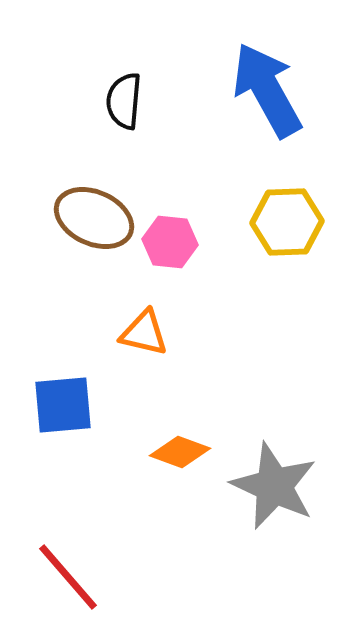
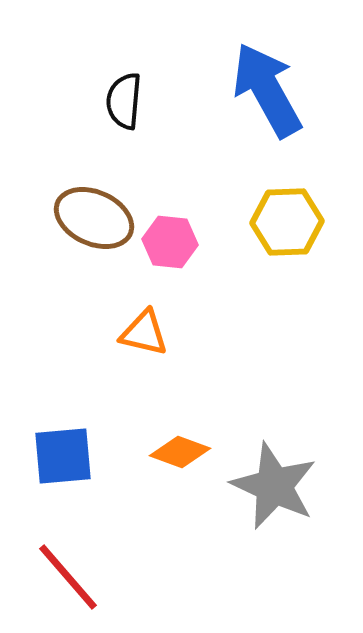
blue square: moved 51 px down
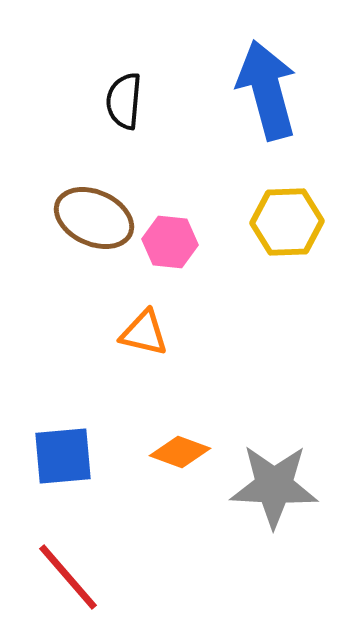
blue arrow: rotated 14 degrees clockwise
gray star: rotated 22 degrees counterclockwise
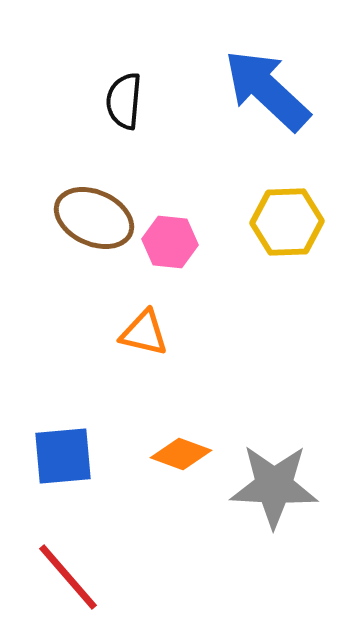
blue arrow: rotated 32 degrees counterclockwise
orange diamond: moved 1 px right, 2 px down
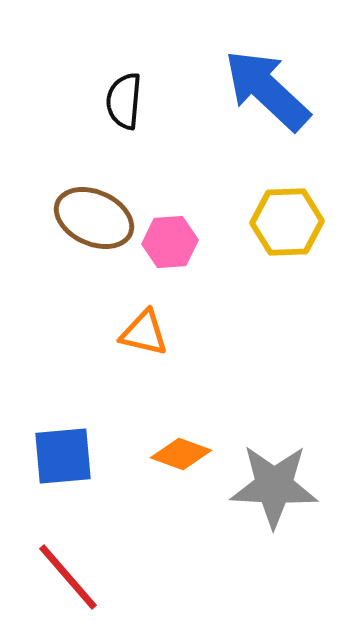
pink hexagon: rotated 10 degrees counterclockwise
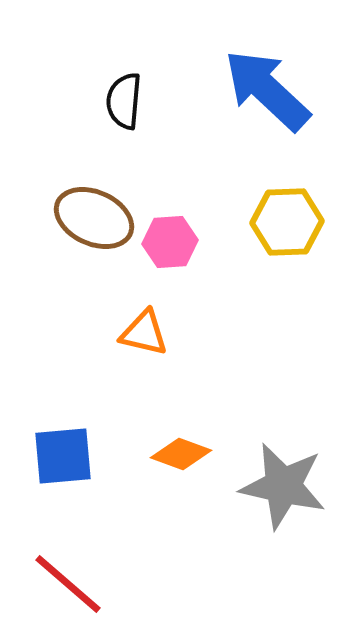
gray star: moved 9 px right; rotated 10 degrees clockwise
red line: moved 7 px down; rotated 8 degrees counterclockwise
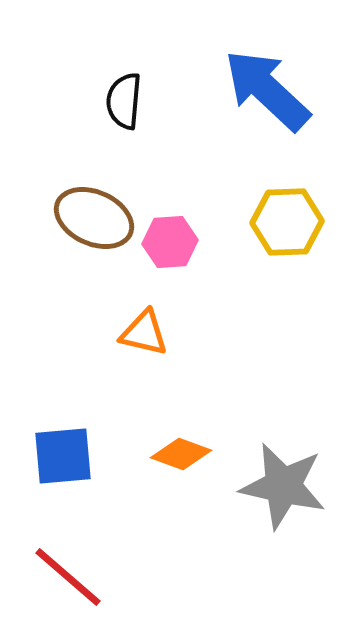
red line: moved 7 px up
